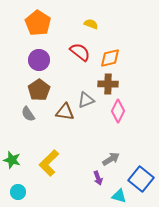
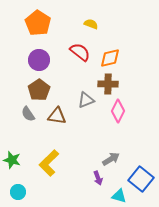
brown triangle: moved 8 px left, 4 px down
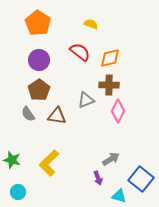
brown cross: moved 1 px right, 1 px down
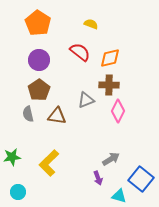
gray semicircle: rotated 21 degrees clockwise
green star: moved 3 px up; rotated 24 degrees counterclockwise
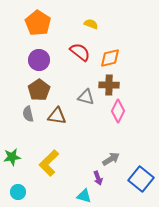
gray triangle: moved 3 px up; rotated 36 degrees clockwise
cyan triangle: moved 35 px left
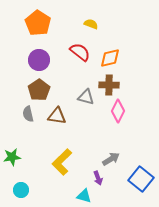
yellow L-shape: moved 13 px right, 1 px up
cyan circle: moved 3 px right, 2 px up
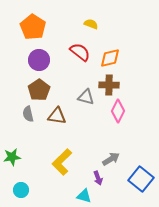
orange pentagon: moved 5 px left, 4 px down
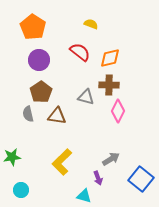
brown pentagon: moved 2 px right, 2 px down
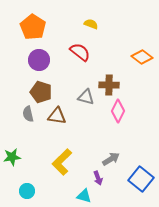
orange diamond: moved 32 px right, 1 px up; rotated 50 degrees clockwise
brown pentagon: rotated 20 degrees counterclockwise
cyan circle: moved 6 px right, 1 px down
